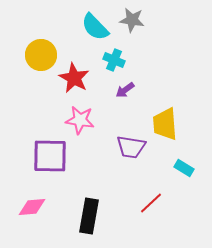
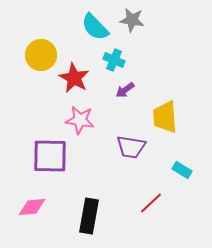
yellow trapezoid: moved 7 px up
cyan rectangle: moved 2 px left, 2 px down
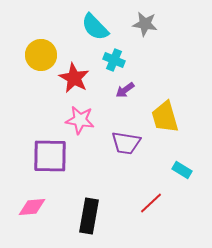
gray star: moved 13 px right, 4 px down
yellow trapezoid: rotated 12 degrees counterclockwise
purple trapezoid: moved 5 px left, 4 px up
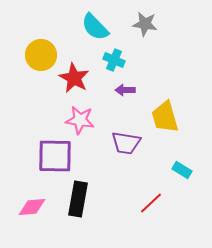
purple arrow: rotated 36 degrees clockwise
purple square: moved 5 px right
black rectangle: moved 11 px left, 17 px up
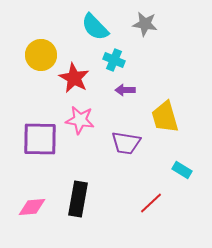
purple square: moved 15 px left, 17 px up
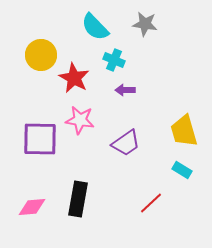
yellow trapezoid: moved 19 px right, 14 px down
purple trapezoid: rotated 44 degrees counterclockwise
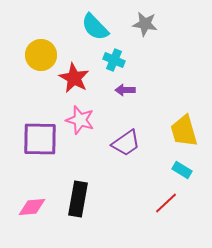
pink star: rotated 8 degrees clockwise
red line: moved 15 px right
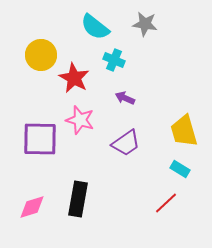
cyan semicircle: rotated 8 degrees counterclockwise
purple arrow: moved 8 px down; rotated 24 degrees clockwise
cyan rectangle: moved 2 px left, 1 px up
pink diamond: rotated 12 degrees counterclockwise
